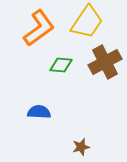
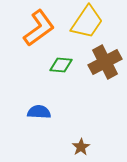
brown star: rotated 18 degrees counterclockwise
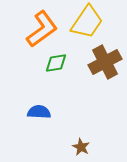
orange L-shape: moved 3 px right, 1 px down
green diamond: moved 5 px left, 2 px up; rotated 15 degrees counterclockwise
brown star: rotated 12 degrees counterclockwise
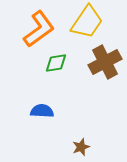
orange L-shape: moved 3 px left
blue semicircle: moved 3 px right, 1 px up
brown star: rotated 24 degrees clockwise
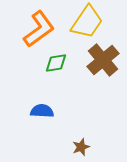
brown cross: moved 2 px left, 2 px up; rotated 12 degrees counterclockwise
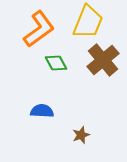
yellow trapezoid: moved 1 px right; rotated 12 degrees counterclockwise
green diamond: rotated 70 degrees clockwise
brown star: moved 12 px up
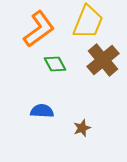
green diamond: moved 1 px left, 1 px down
brown star: moved 1 px right, 7 px up
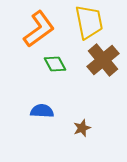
yellow trapezoid: moved 1 px right; rotated 33 degrees counterclockwise
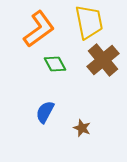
blue semicircle: moved 3 px right, 1 px down; rotated 65 degrees counterclockwise
brown star: rotated 30 degrees counterclockwise
